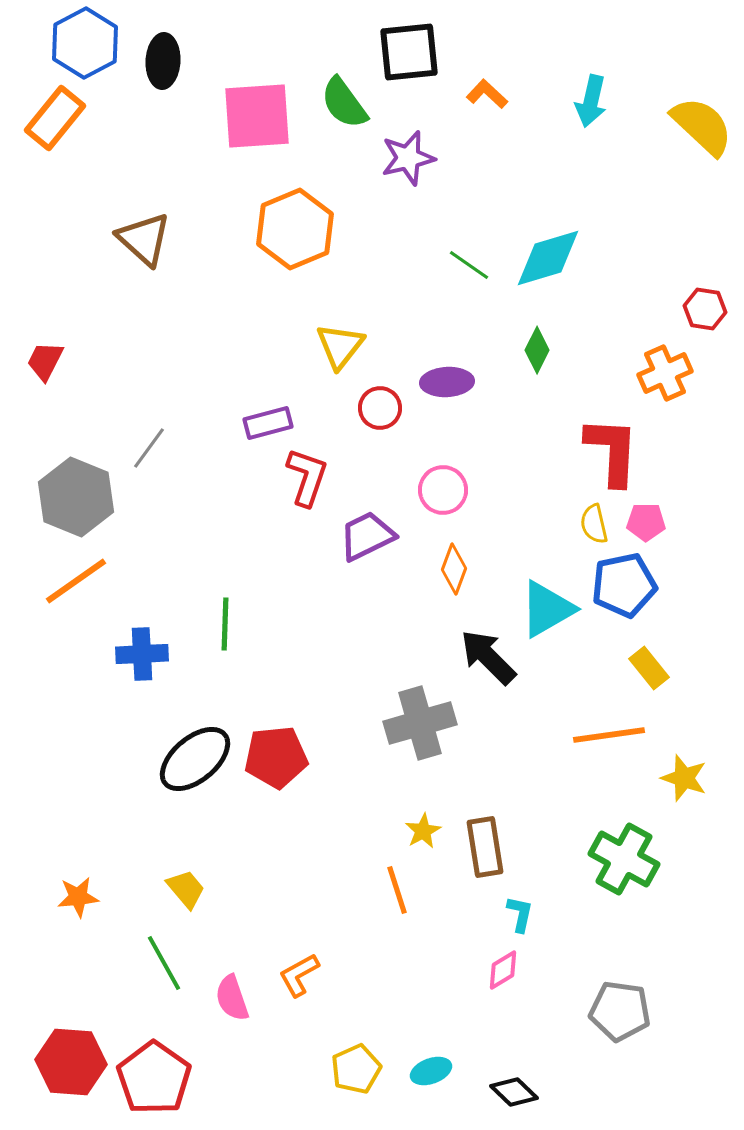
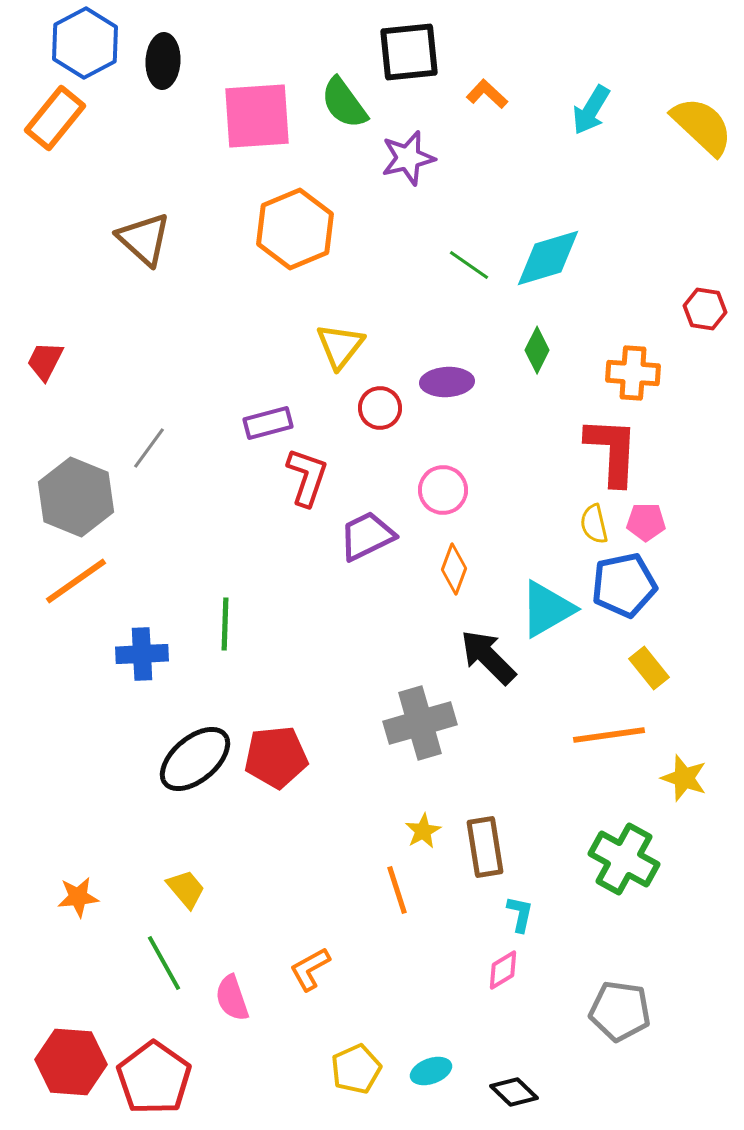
cyan arrow at (591, 101): moved 9 px down; rotated 18 degrees clockwise
orange cross at (665, 373): moved 32 px left; rotated 28 degrees clockwise
orange L-shape at (299, 975): moved 11 px right, 6 px up
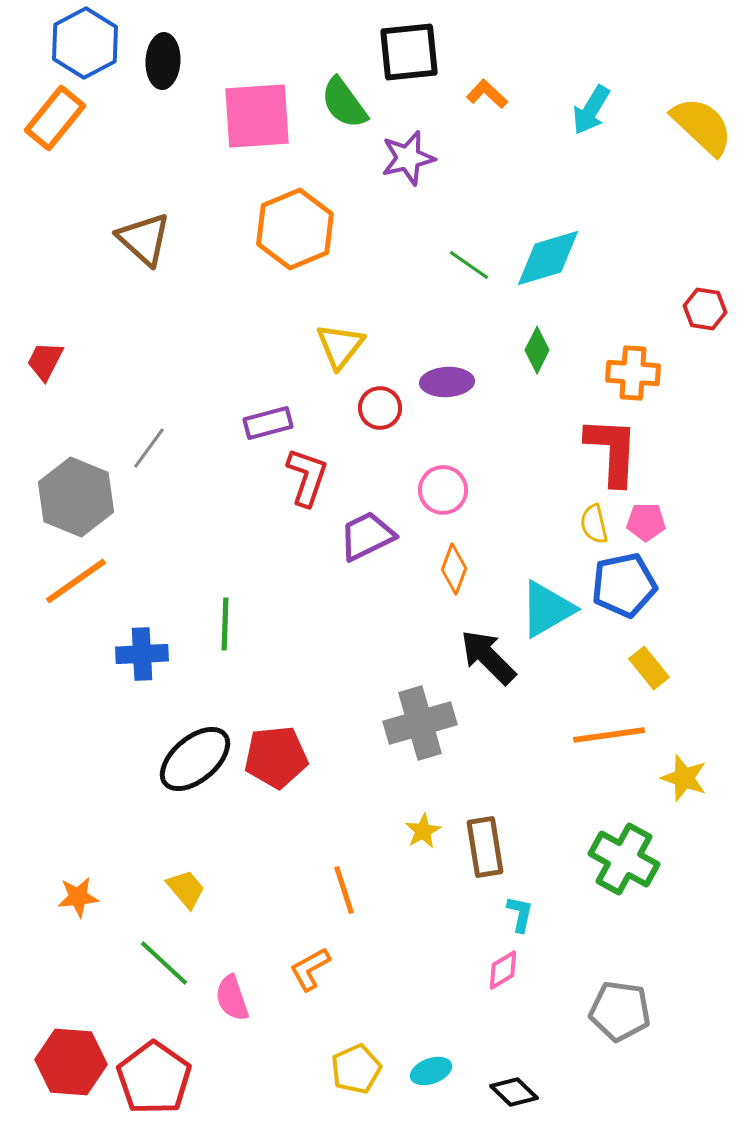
orange line at (397, 890): moved 53 px left
green line at (164, 963): rotated 18 degrees counterclockwise
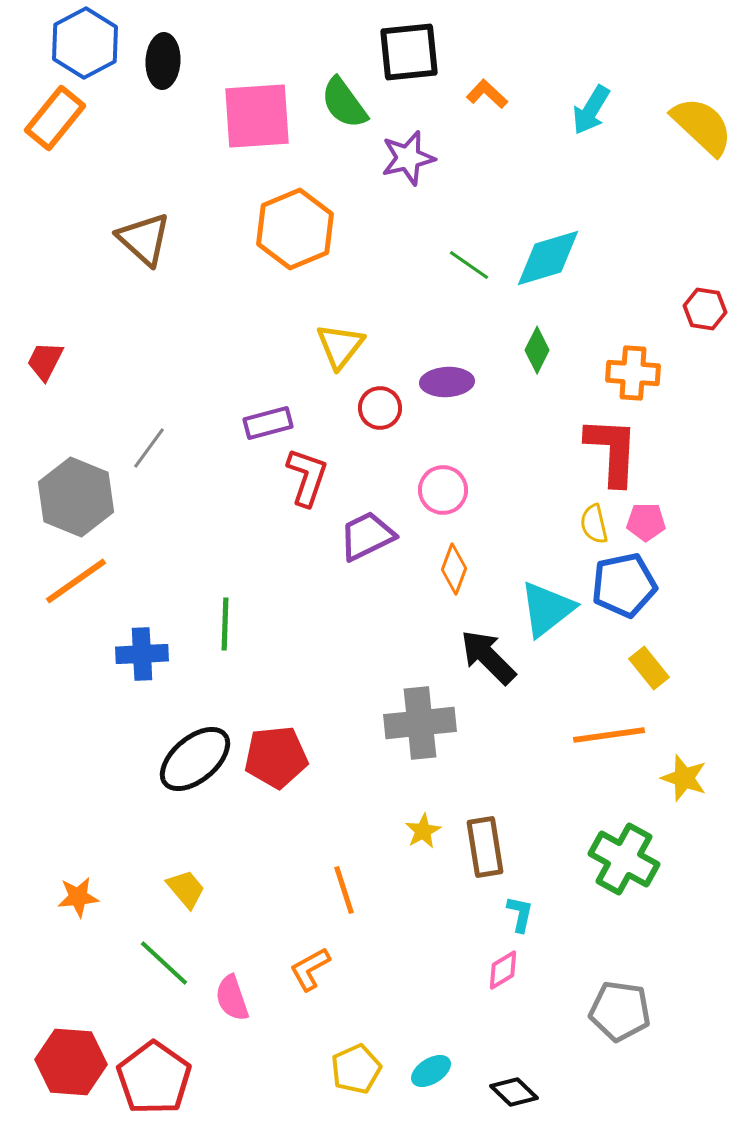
cyan triangle at (547, 609): rotated 8 degrees counterclockwise
gray cross at (420, 723): rotated 10 degrees clockwise
cyan ellipse at (431, 1071): rotated 12 degrees counterclockwise
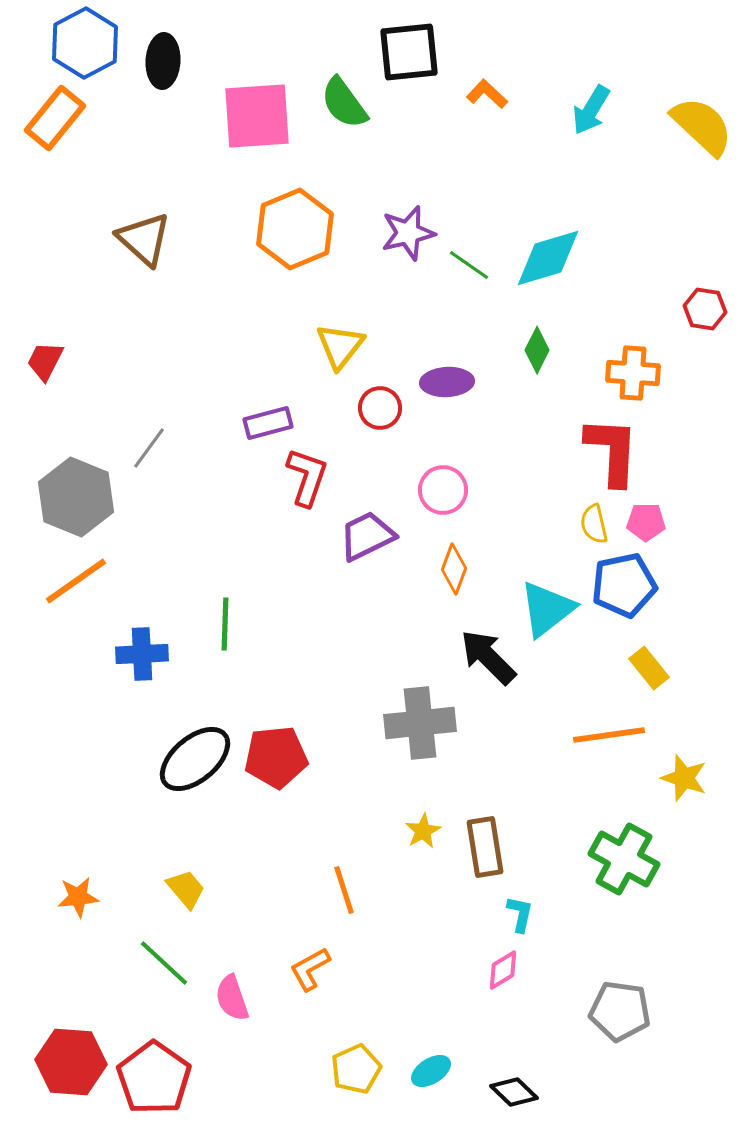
purple star at (408, 158): moved 75 px down
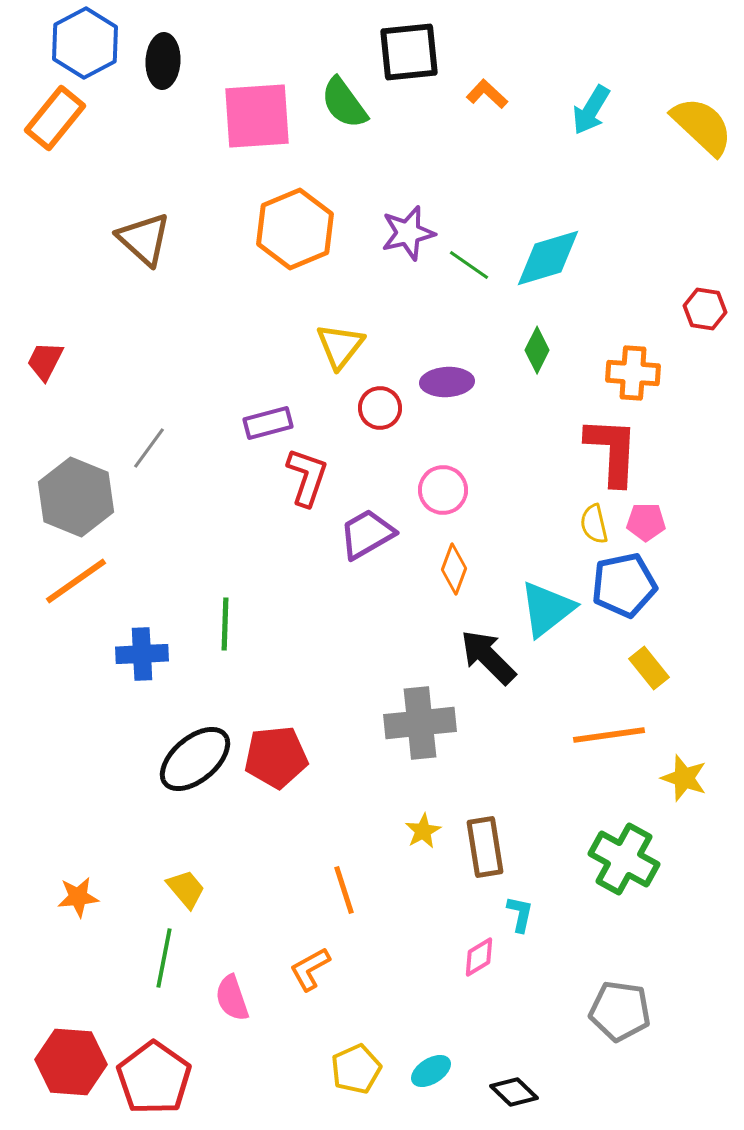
purple trapezoid at (367, 536): moved 2 px up; rotated 4 degrees counterclockwise
green line at (164, 963): moved 5 px up; rotated 58 degrees clockwise
pink diamond at (503, 970): moved 24 px left, 13 px up
